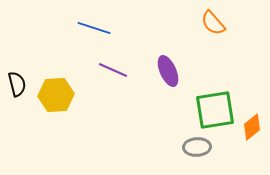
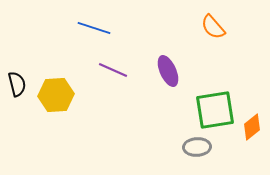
orange semicircle: moved 4 px down
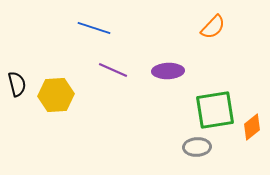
orange semicircle: rotated 96 degrees counterclockwise
purple ellipse: rotated 68 degrees counterclockwise
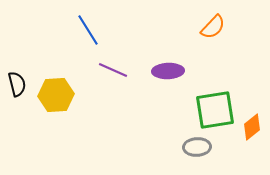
blue line: moved 6 px left, 2 px down; rotated 40 degrees clockwise
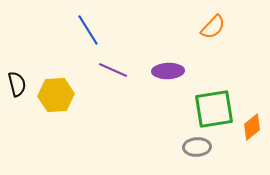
green square: moved 1 px left, 1 px up
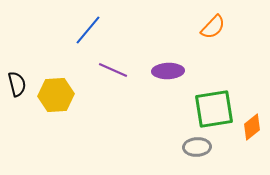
blue line: rotated 72 degrees clockwise
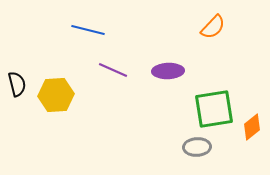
blue line: rotated 64 degrees clockwise
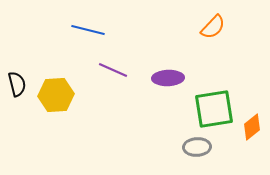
purple ellipse: moved 7 px down
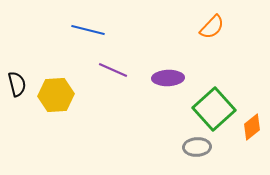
orange semicircle: moved 1 px left
green square: rotated 33 degrees counterclockwise
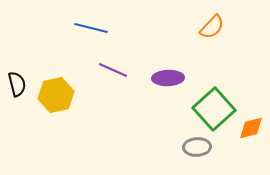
blue line: moved 3 px right, 2 px up
yellow hexagon: rotated 8 degrees counterclockwise
orange diamond: moved 1 px left, 1 px down; rotated 24 degrees clockwise
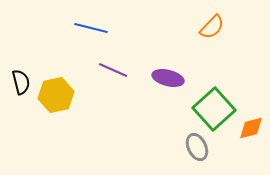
purple ellipse: rotated 16 degrees clockwise
black semicircle: moved 4 px right, 2 px up
gray ellipse: rotated 68 degrees clockwise
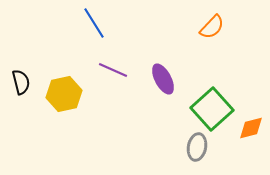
blue line: moved 3 px right, 5 px up; rotated 44 degrees clockwise
purple ellipse: moved 5 px left, 1 px down; rotated 48 degrees clockwise
yellow hexagon: moved 8 px right, 1 px up
green square: moved 2 px left
gray ellipse: rotated 36 degrees clockwise
